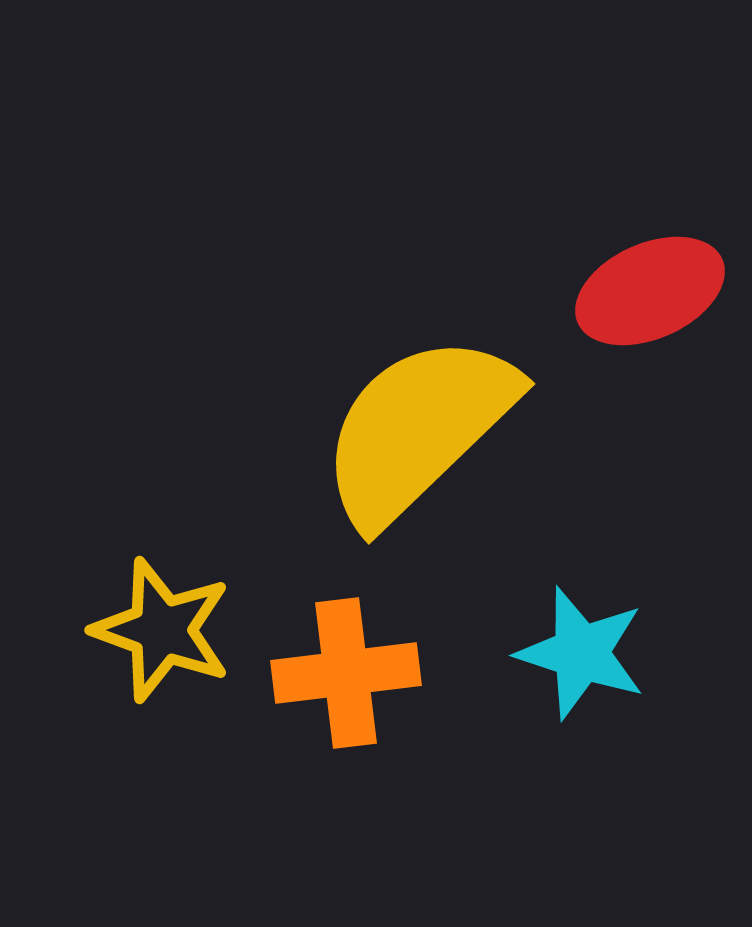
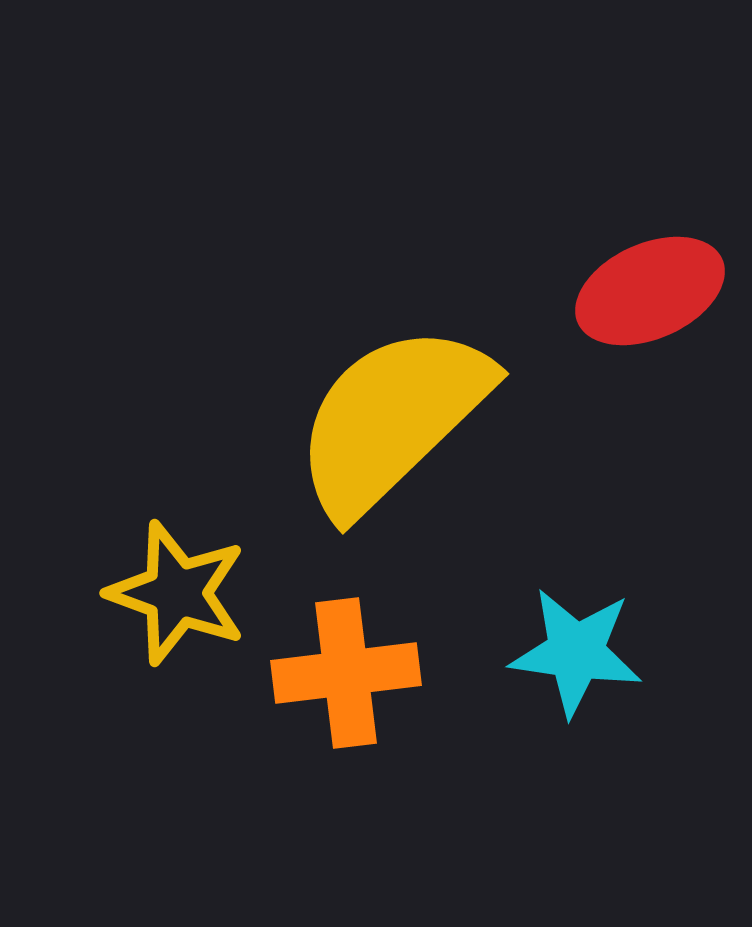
yellow semicircle: moved 26 px left, 10 px up
yellow star: moved 15 px right, 37 px up
cyan star: moved 5 px left, 1 px up; rotated 10 degrees counterclockwise
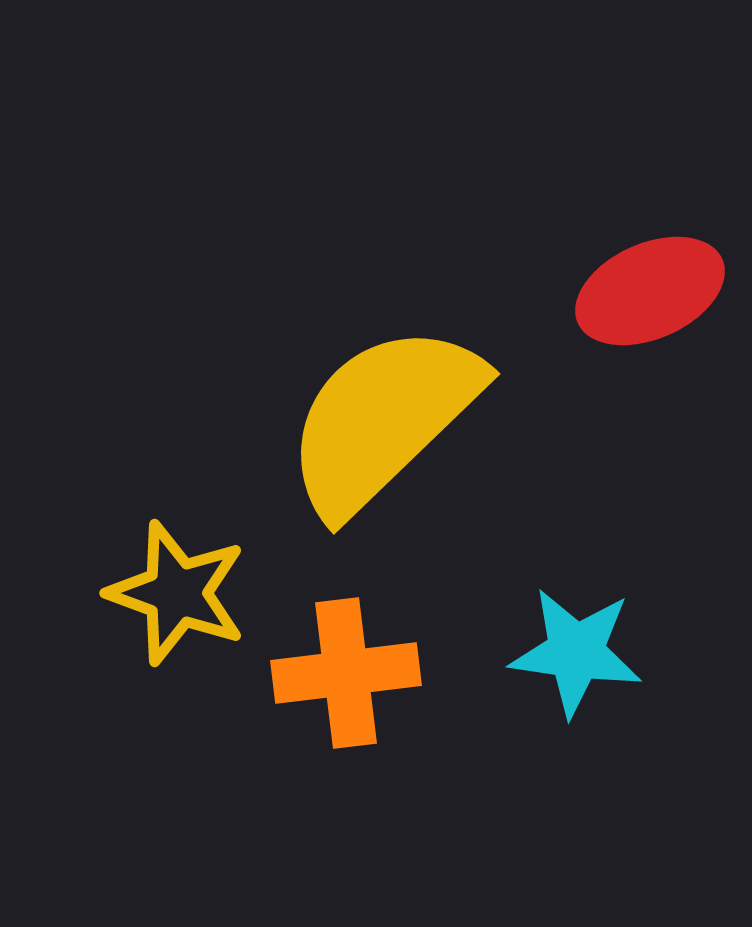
yellow semicircle: moved 9 px left
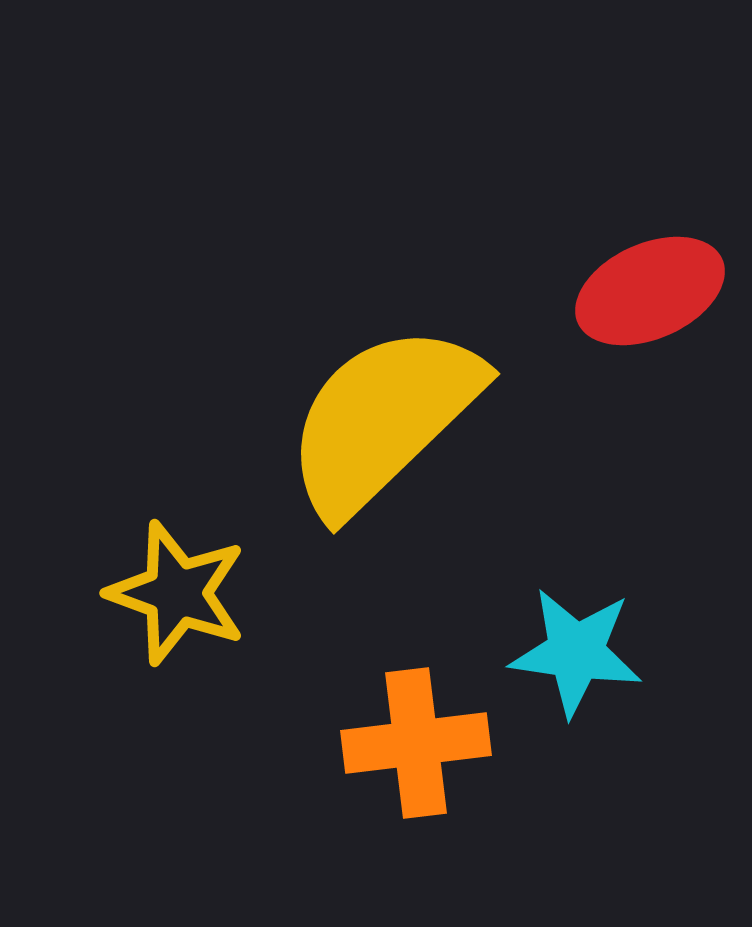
orange cross: moved 70 px right, 70 px down
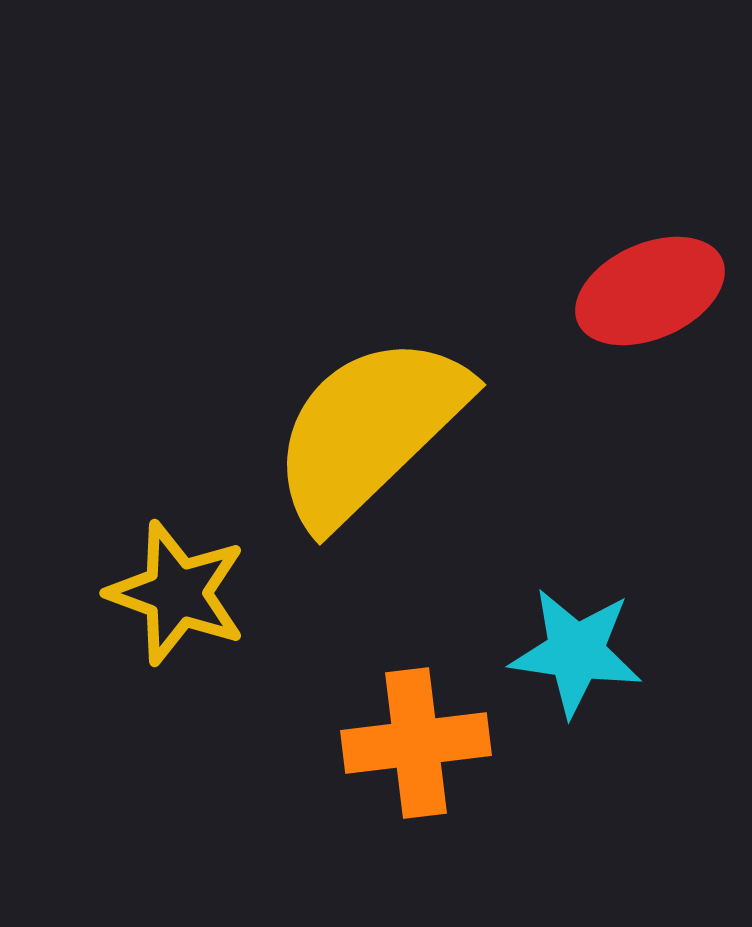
yellow semicircle: moved 14 px left, 11 px down
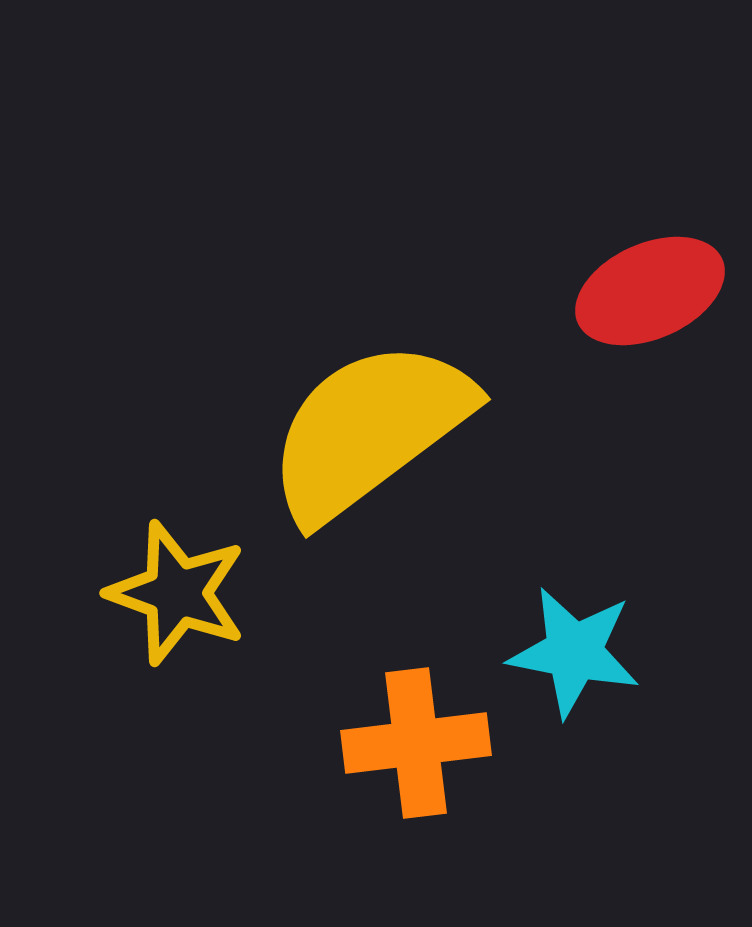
yellow semicircle: rotated 7 degrees clockwise
cyan star: moved 2 px left; rotated 3 degrees clockwise
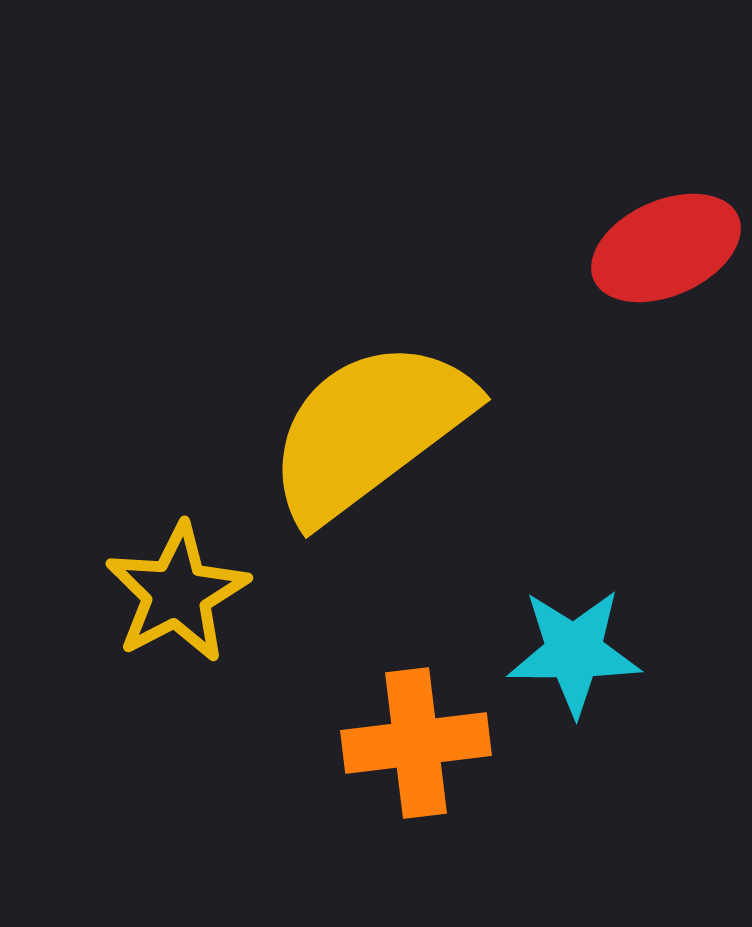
red ellipse: moved 16 px right, 43 px up
yellow star: rotated 24 degrees clockwise
cyan star: rotated 11 degrees counterclockwise
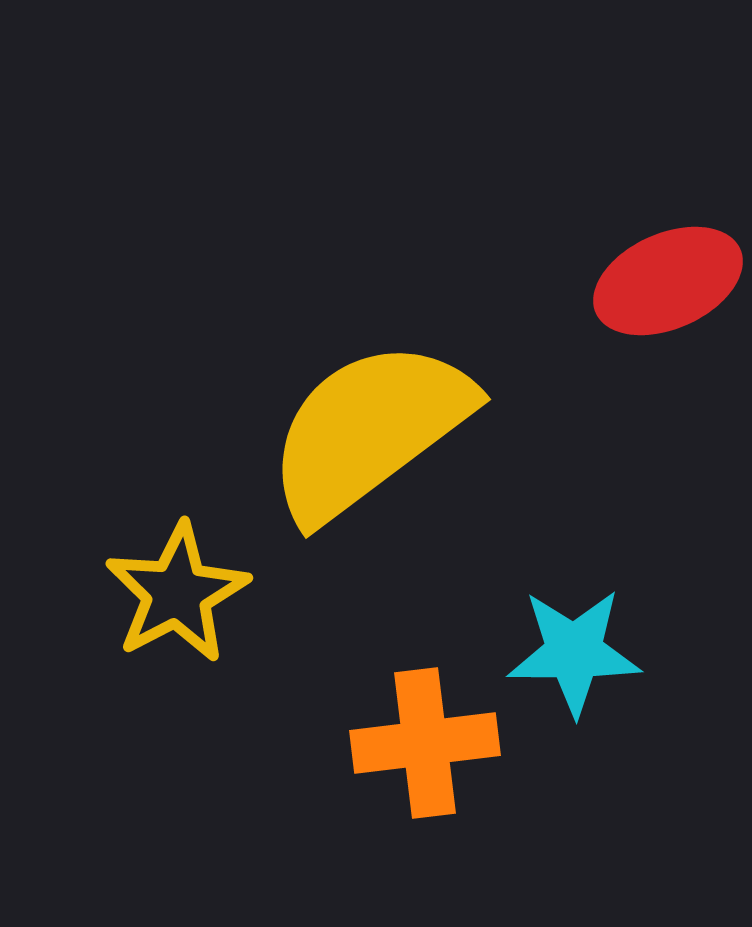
red ellipse: moved 2 px right, 33 px down
orange cross: moved 9 px right
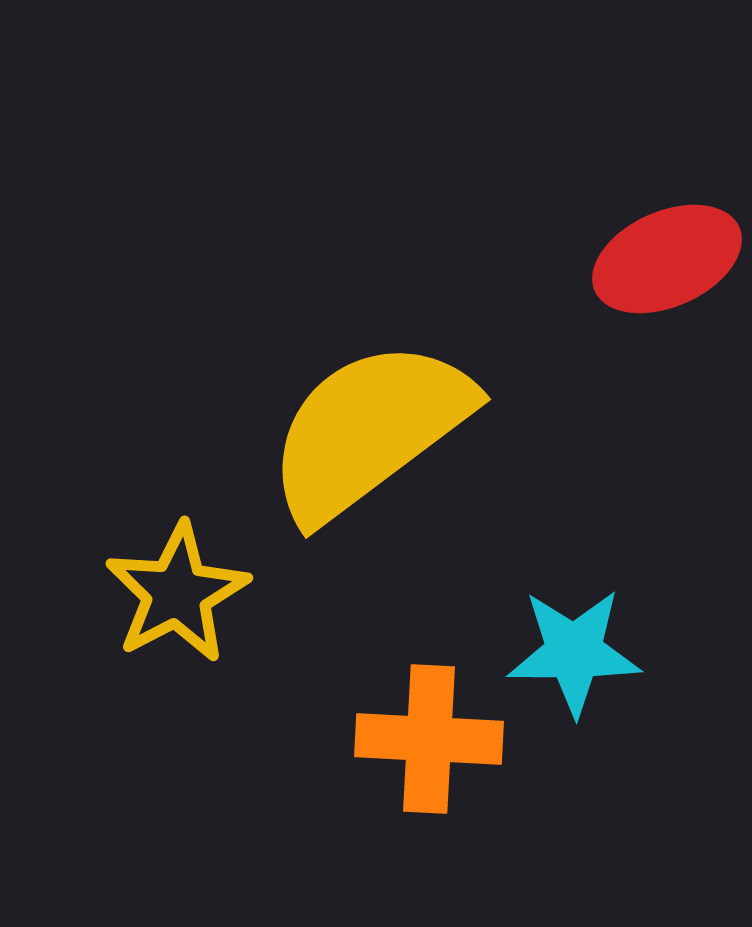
red ellipse: moved 1 px left, 22 px up
orange cross: moved 4 px right, 4 px up; rotated 10 degrees clockwise
